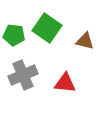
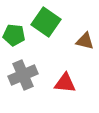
green square: moved 1 px left, 6 px up
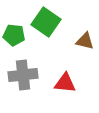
gray cross: rotated 16 degrees clockwise
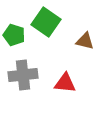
green pentagon: rotated 10 degrees clockwise
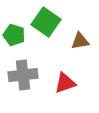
brown triangle: moved 5 px left; rotated 24 degrees counterclockwise
red triangle: rotated 25 degrees counterclockwise
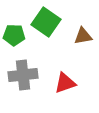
green pentagon: rotated 15 degrees counterclockwise
brown triangle: moved 3 px right, 5 px up
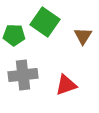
green square: moved 1 px left
brown triangle: rotated 48 degrees counterclockwise
red triangle: moved 1 px right, 2 px down
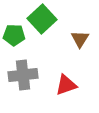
green square: moved 3 px left, 3 px up; rotated 12 degrees clockwise
brown triangle: moved 3 px left, 3 px down
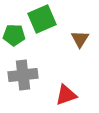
green square: rotated 20 degrees clockwise
red triangle: moved 10 px down
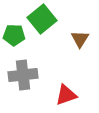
green square: rotated 16 degrees counterclockwise
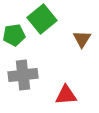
green pentagon: rotated 10 degrees counterclockwise
brown triangle: moved 2 px right
red triangle: rotated 15 degrees clockwise
